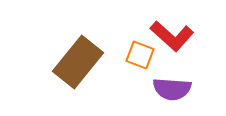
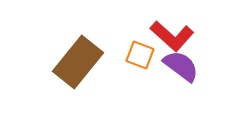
purple semicircle: moved 9 px right, 23 px up; rotated 147 degrees counterclockwise
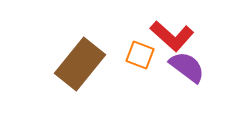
brown rectangle: moved 2 px right, 2 px down
purple semicircle: moved 6 px right, 1 px down
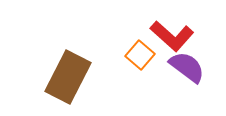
orange square: rotated 20 degrees clockwise
brown rectangle: moved 12 px left, 13 px down; rotated 12 degrees counterclockwise
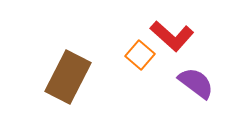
purple semicircle: moved 9 px right, 16 px down
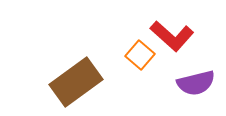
brown rectangle: moved 8 px right, 5 px down; rotated 27 degrees clockwise
purple semicircle: rotated 129 degrees clockwise
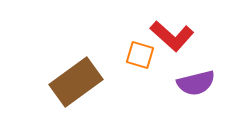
orange square: rotated 24 degrees counterclockwise
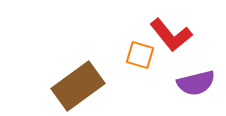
red L-shape: moved 1 px left, 1 px up; rotated 9 degrees clockwise
brown rectangle: moved 2 px right, 4 px down
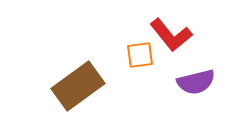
orange square: rotated 24 degrees counterclockwise
purple semicircle: moved 1 px up
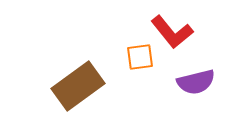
red L-shape: moved 1 px right, 3 px up
orange square: moved 2 px down
